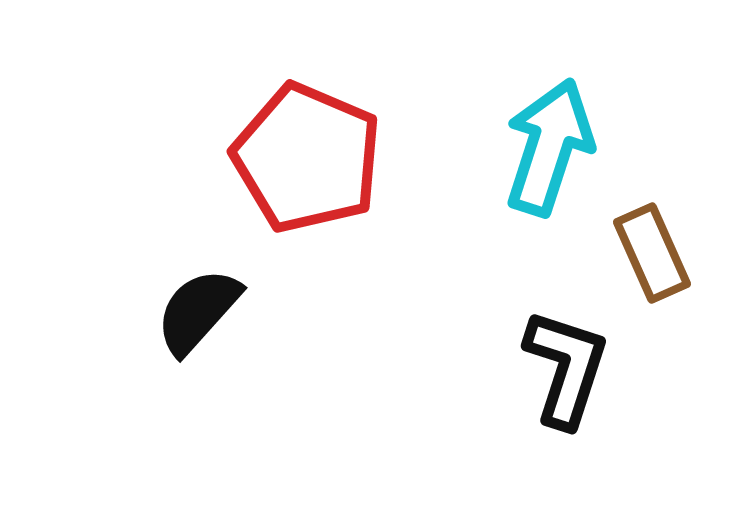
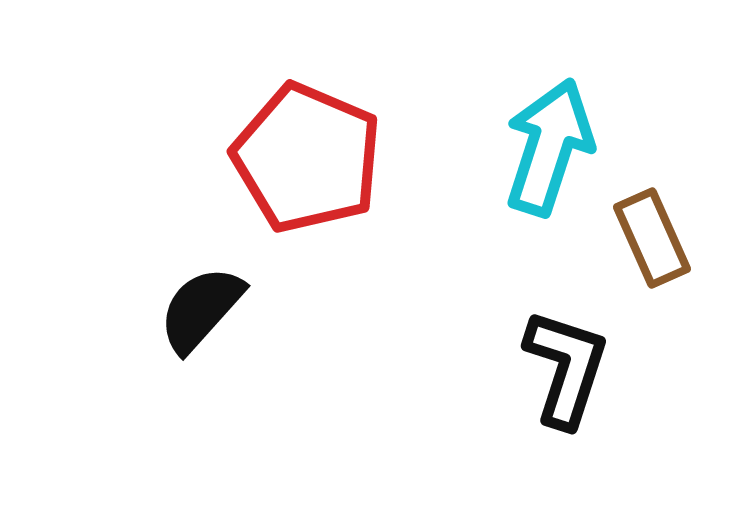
brown rectangle: moved 15 px up
black semicircle: moved 3 px right, 2 px up
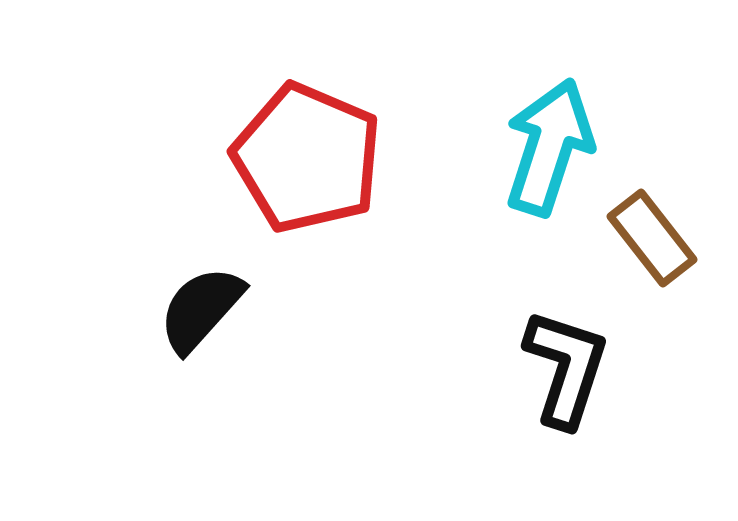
brown rectangle: rotated 14 degrees counterclockwise
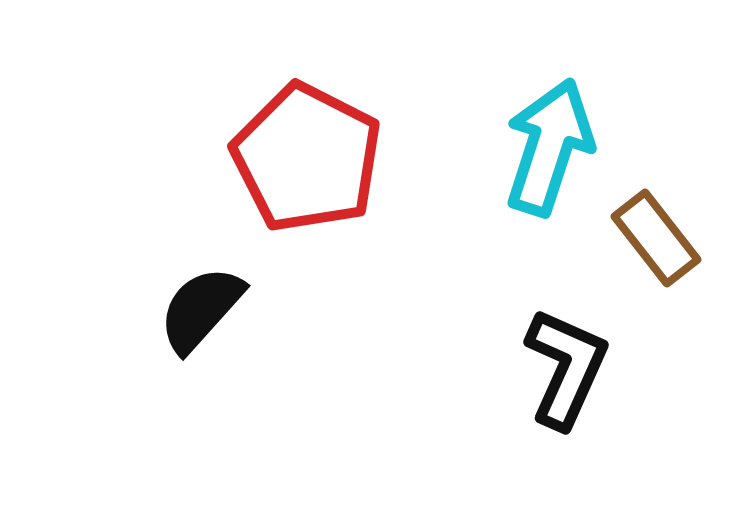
red pentagon: rotated 4 degrees clockwise
brown rectangle: moved 4 px right
black L-shape: rotated 6 degrees clockwise
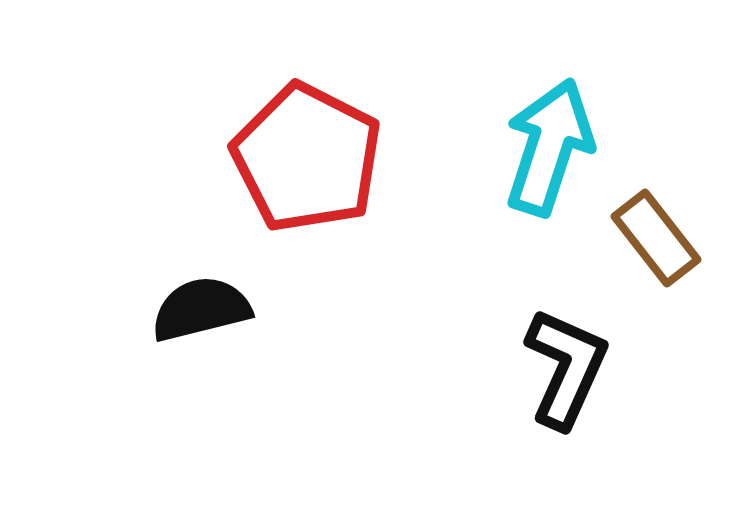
black semicircle: rotated 34 degrees clockwise
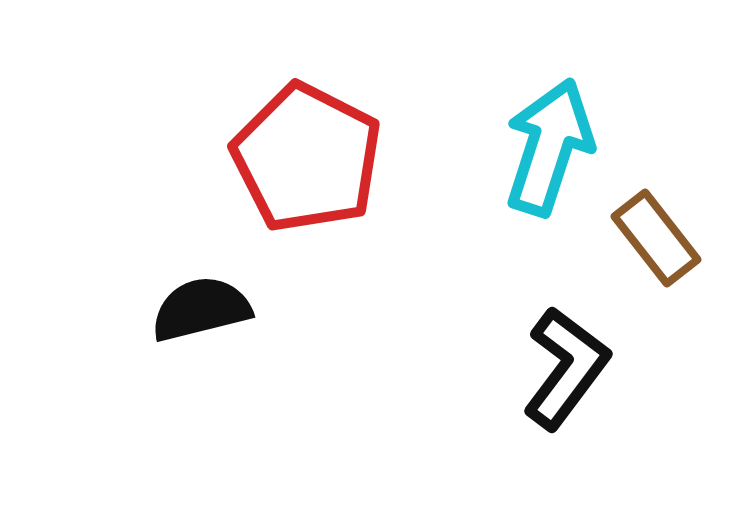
black L-shape: rotated 13 degrees clockwise
